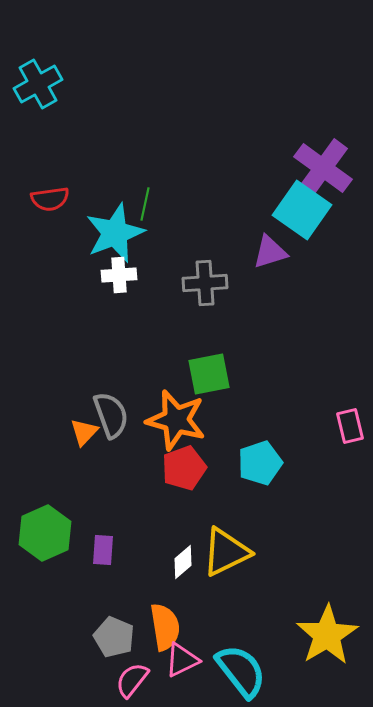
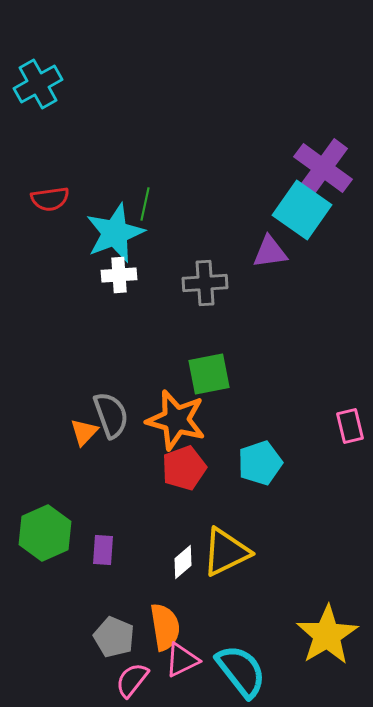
purple triangle: rotated 9 degrees clockwise
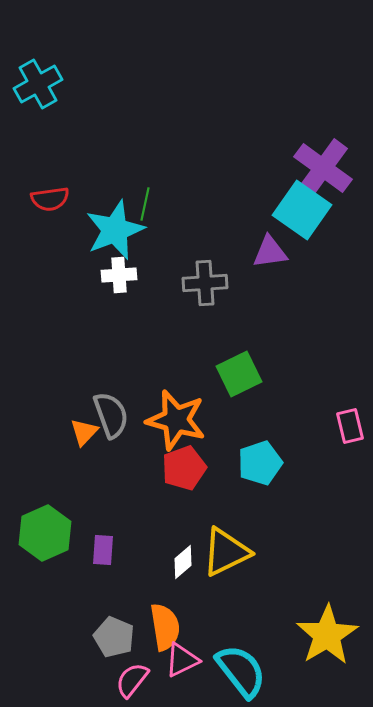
cyan star: moved 3 px up
green square: moved 30 px right; rotated 15 degrees counterclockwise
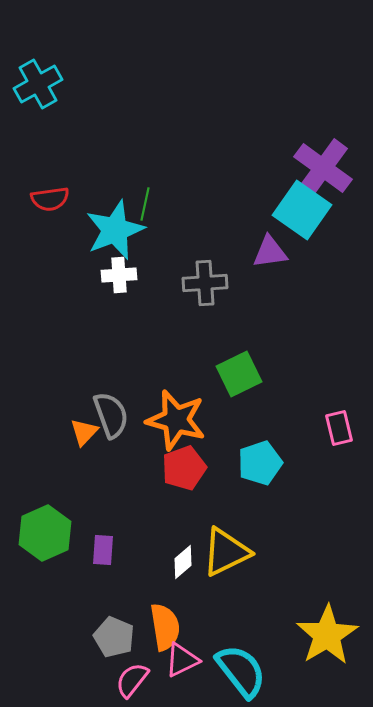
pink rectangle: moved 11 px left, 2 px down
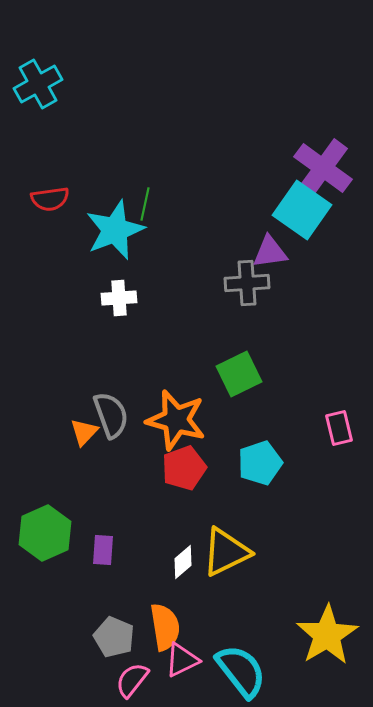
white cross: moved 23 px down
gray cross: moved 42 px right
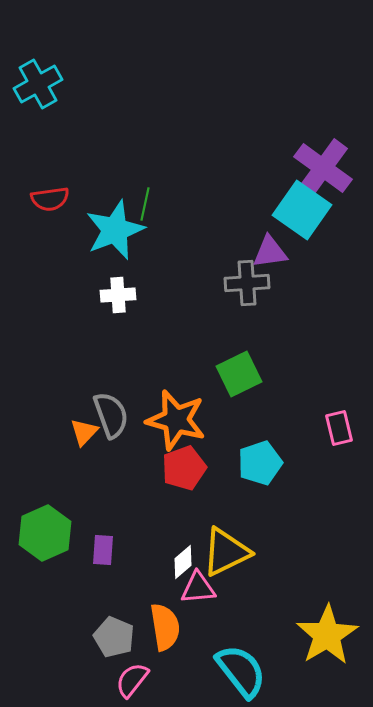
white cross: moved 1 px left, 3 px up
pink triangle: moved 16 px right, 72 px up; rotated 21 degrees clockwise
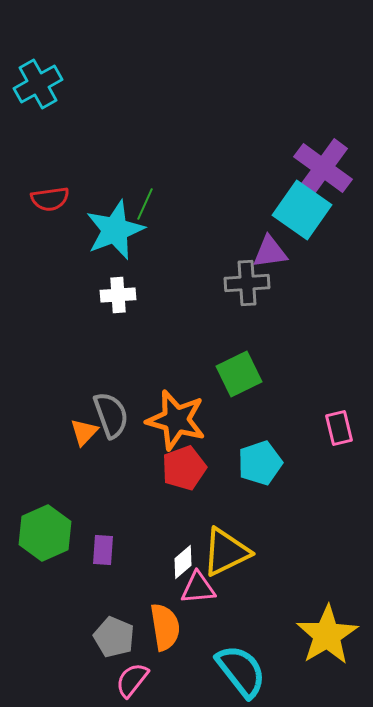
green line: rotated 12 degrees clockwise
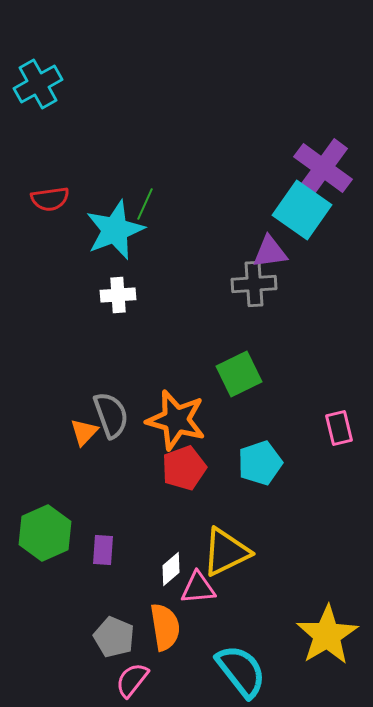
gray cross: moved 7 px right, 1 px down
white diamond: moved 12 px left, 7 px down
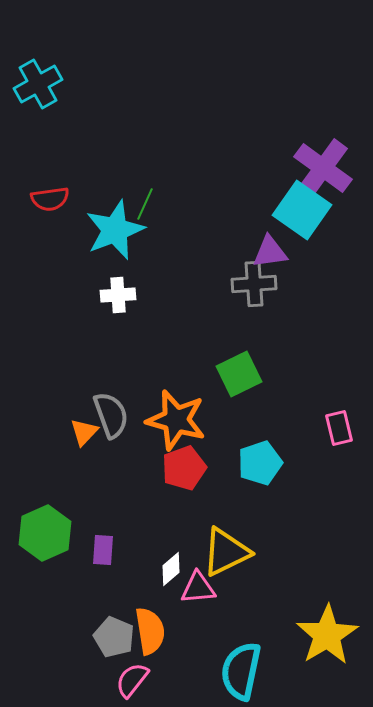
orange semicircle: moved 15 px left, 4 px down
cyan semicircle: rotated 130 degrees counterclockwise
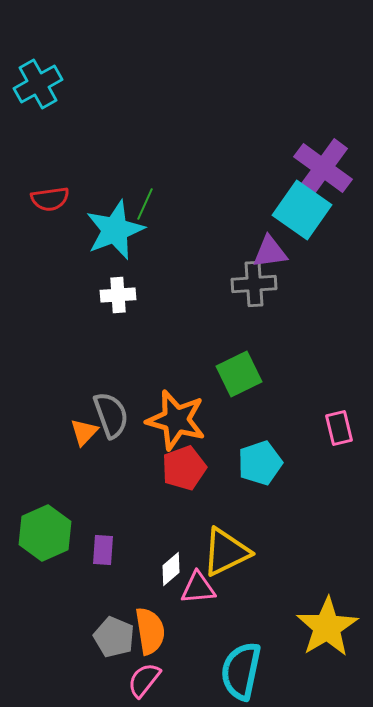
yellow star: moved 8 px up
pink semicircle: moved 12 px right
